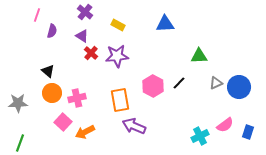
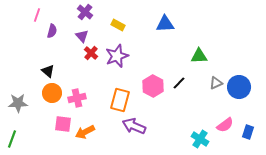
purple triangle: rotated 16 degrees clockwise
purple star: rotated 15 degrees counterclockwise
orange rectangle: rotated 25 degrees clockwise
pink square: moved 2 px down; rotated 36 degrees counterclockwise
cyan cross: moved 3 px down; rotated 30 degrees counterclockwise
green line: moved 8 px left, 4 px up
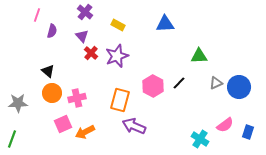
pink square: rotated 30 degrees counterclockwise
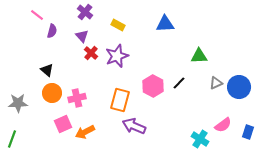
pink line: rotated 72 degrees counterclockwise
black triangle: moved 1 px left, 1 px up
pink semicircle: moved 2 px left
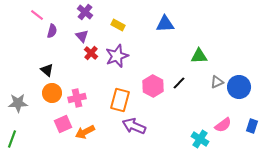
gray triangle: moved 1 px right, 1 px up
blue rectangle: moved 4 px right, 6 px up
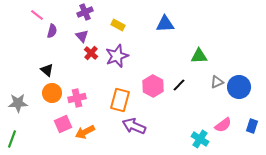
purple cross: rotated 28 degrees clockwise
black line: moved 2 px down
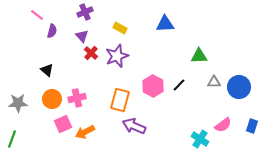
yellow rectangle: moved 2 px right, 3 px down
gray triangle: moved 3 px left; rotated 24 degrees clockwise
orange circle: moved 6 px down
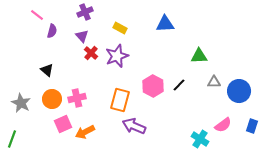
blue circle: moved 4 px down
gray star: moved 3 px right; rotated 30 degrees clockwise
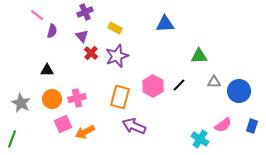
yellow rectangle: moved 5 px left
black triangle: rotated 40 degrees counterclockwise
orange rectangle: moved 3 px up
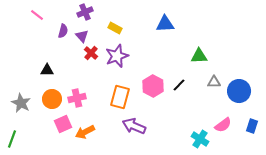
purple semicircle: moved 11 px right
